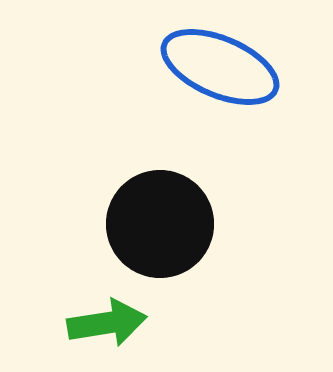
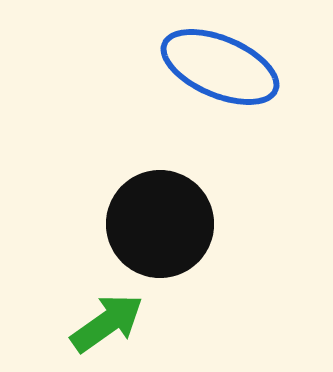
green arrow: rotated 26 degrees counterclockwise
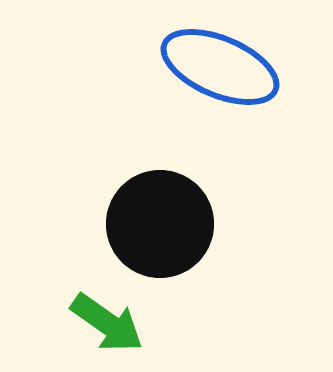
green arrow: rotated 70 degrees clockwise
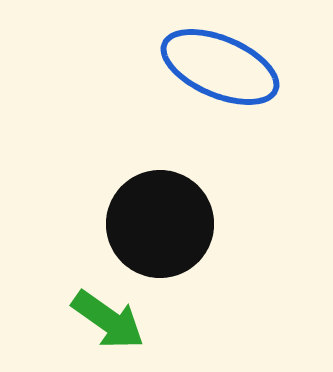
green arrow: moved 1 px right, 3 px up
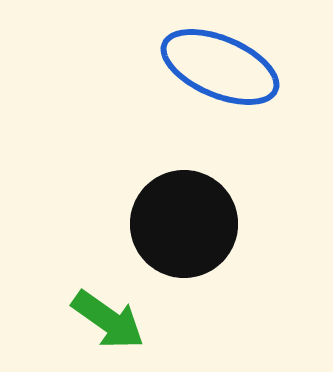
black circle: moved 24 px right
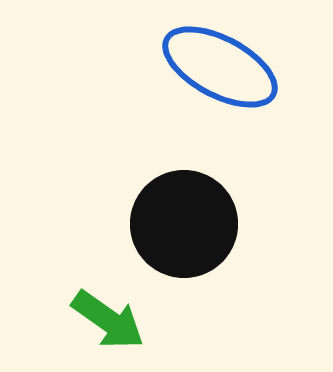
blue ellipse: rotated 5 degrees clockwise
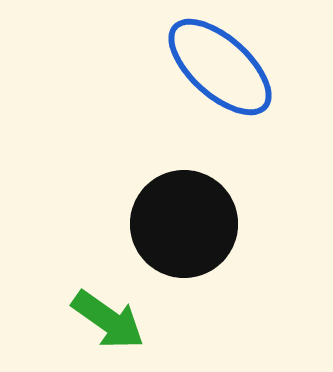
blue ellipse: rotated 14 degrees clockwise
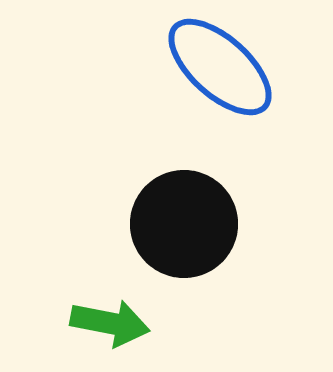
green arrow: moved 2 px right, 3 px down; rotated 24 degrees counterclockwise
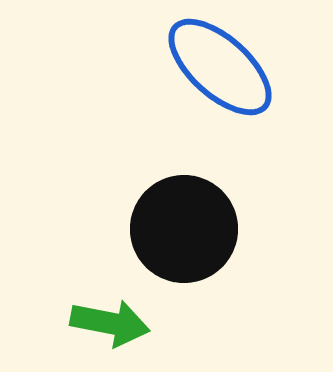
black circle: moved 5 px down
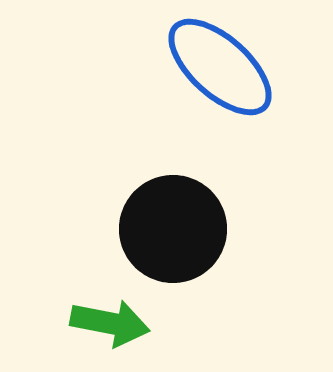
black circle: moved 11 px left
